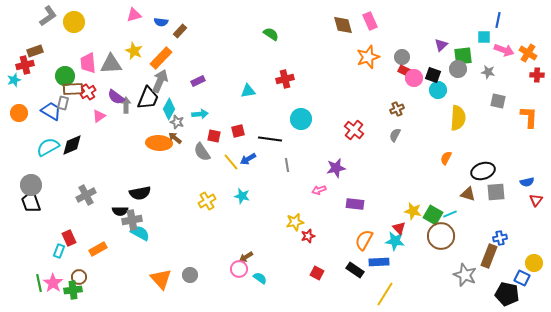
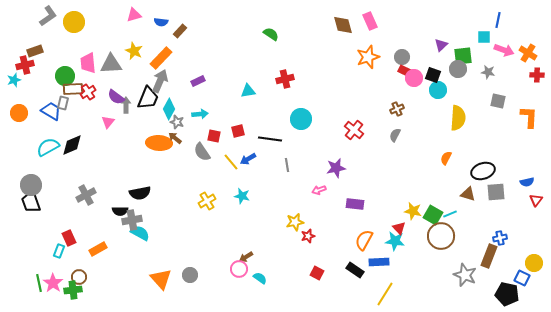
pink triangle at (99, 116): moved 9 px right, 6 px down; rotated 16 degrees counterclockwise
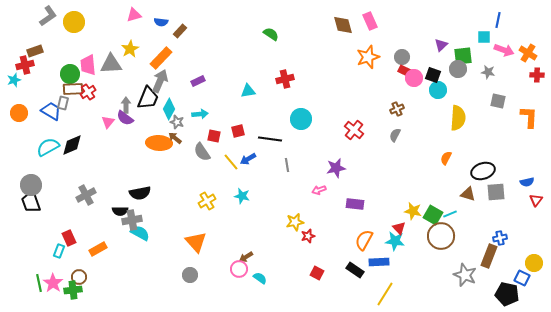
yellow star at (134, 51): moved 4 px left, 2 px up; rotated 18 degrees clockwise
pink trapezoid at (88, 63): moved 2 px down
green circle at (65, 76): moved 5 px right, 2 px up
purple semicircle at (116, 97): moved 9 px right, 21 px down
orange triangle at (161, 279): moved 35 px right, 37 px up
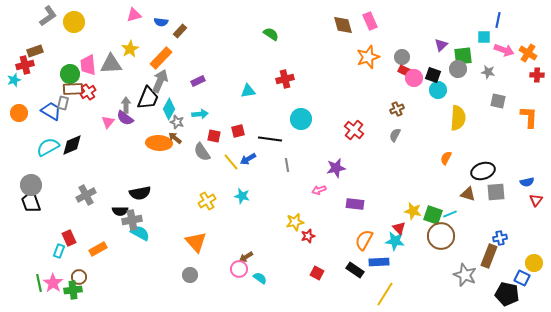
green square at (433, 215): rotated 12 degrees counterclockwise
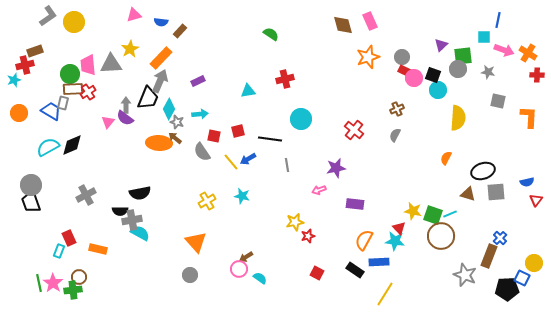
blue cross at (500, 238): rotated 32 degrees counterclockwise
orange rectangle at (98, 249): rotated 42 degrees clockwise
black pentagon at (507, 294): moved 5 px up; rotated 15 degrees counterclockwise
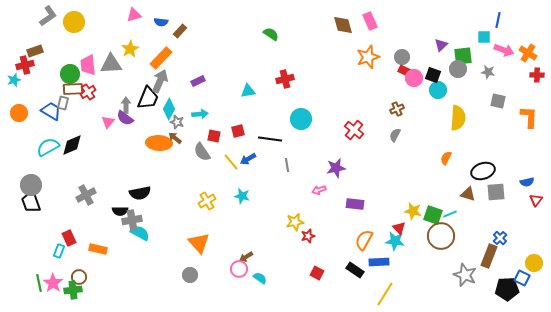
orange triangle at (196, 242): moved 3 px right, 1 px down
